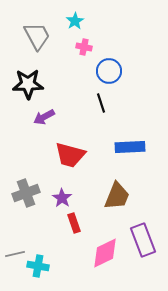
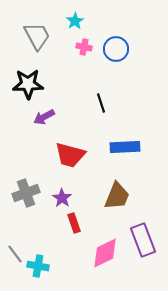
blue circle: moved 7 px right, 22 px up
blue rectangle: moved 5 px left
gray line: rotated 66 degrees clockwise
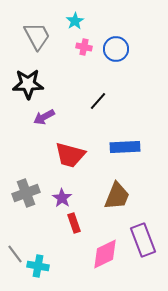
black line: moved 3 px left, 2 px up; rotated 60 degrees clockwise
pink diamond: moved 1 px down
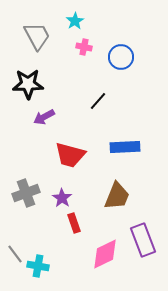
blue circle: moved 5 px right, 8 px down
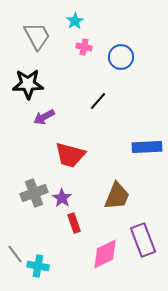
blue rectangle: moved 22 px right
gray cross: moved 8 px right
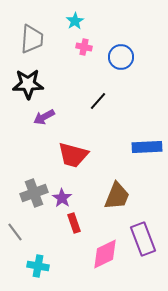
gray trapezoid: moved 5 px left, 3 px down; rotated 32 degrees clockwise
red trapezoid: moved 3 px right
purple rectangle: moved 1 px up
gray line: moved 22 px up
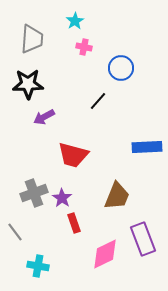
blue circle: moved 11 px down
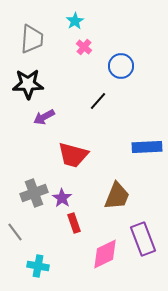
pink cross: rotated 28 degrees clockwise
blue circle: moved 2 px up
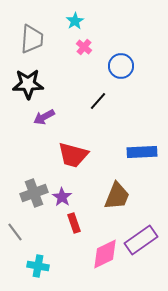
blue rectangle: moved 5 px left, 5 px down
purple star: moved 1 px up
purple rectangle: moved 2 px left, 1 px down; rotated 76 degrees clockwise
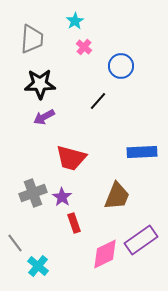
black star: moved 12 px right
red trapezoid: moved 2 px left, 3 px down
gray cross: moved 1 px left
gray line: moved 11 px down
cyan cross: rotated 30 degrees clockwise
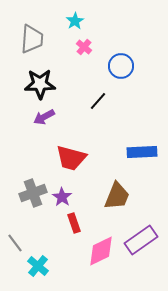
pink diamond: moved 4 px left, 3 px up
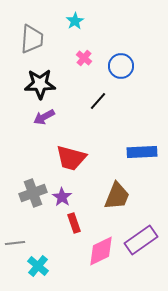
pink cross: moved 11 px down
gray line: rotated 60 degrees counterclockwise
